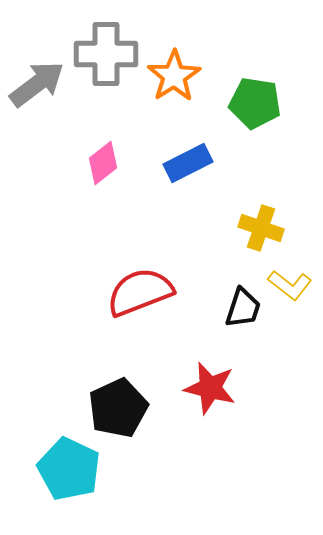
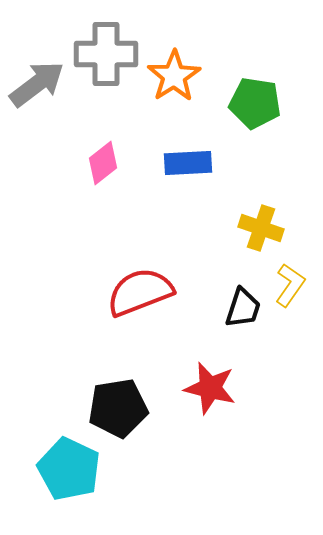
blue rectangle: rotated 24 degrees clockwise
yellow L-shape: rotated 93 degrees counterclockwise
black pentagon: rotated 16 degrees clockwise
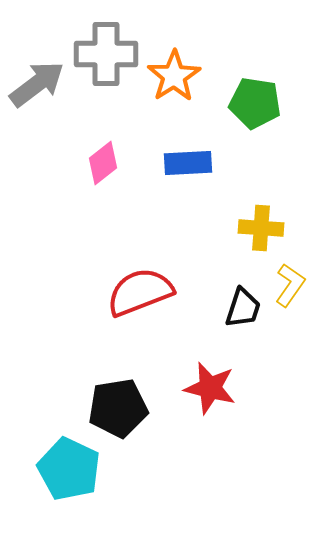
yellow cross: rotated 15 degrees counterclockwise
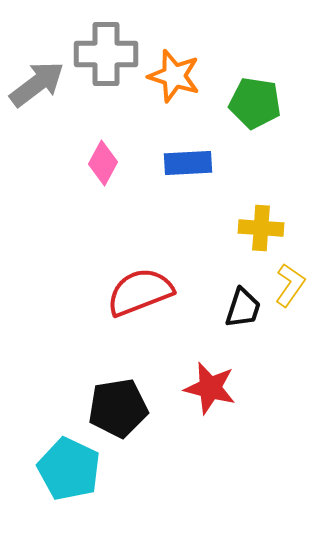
orange star: rotated 22 degrees counterclockwise
pink diamond: rotated 24 degrees counterclockwise
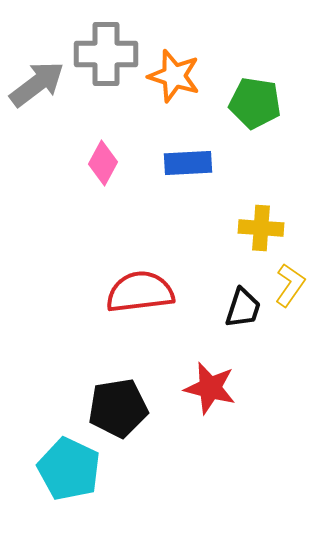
red semicircle: rotated 14 degrees clockwise
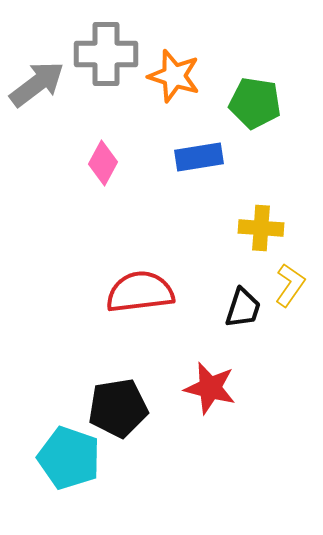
blue rectangle: moved 11 px right, 6 px up; rotated 6 degrees counterclockwise
cyan pentagon: moved 11 px up; rotated 6 degrees counterclockwise
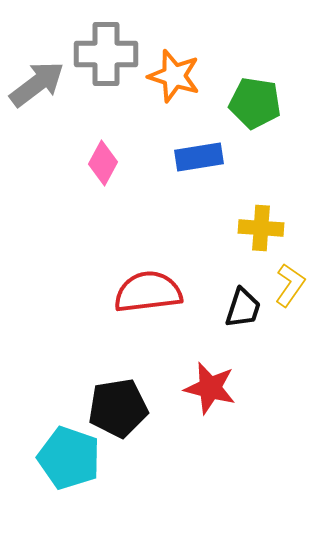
red semicircle: moved 8 px right
